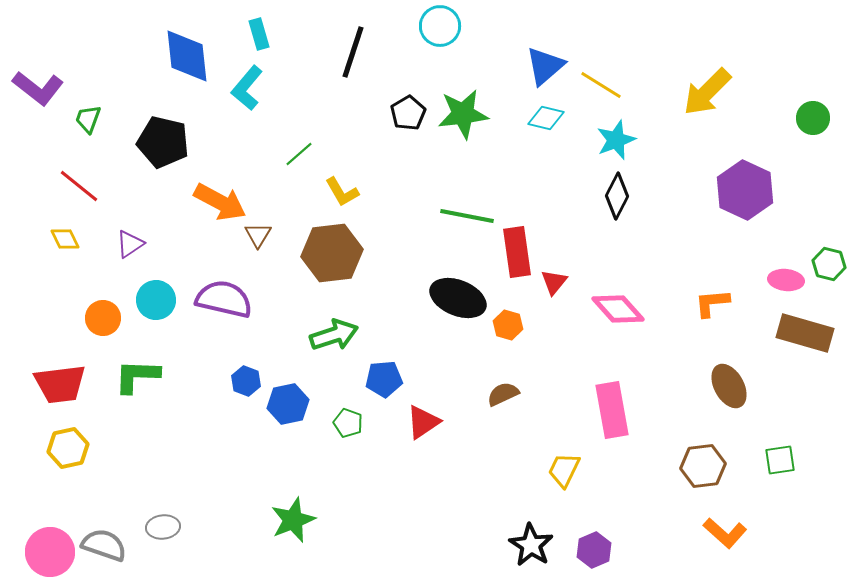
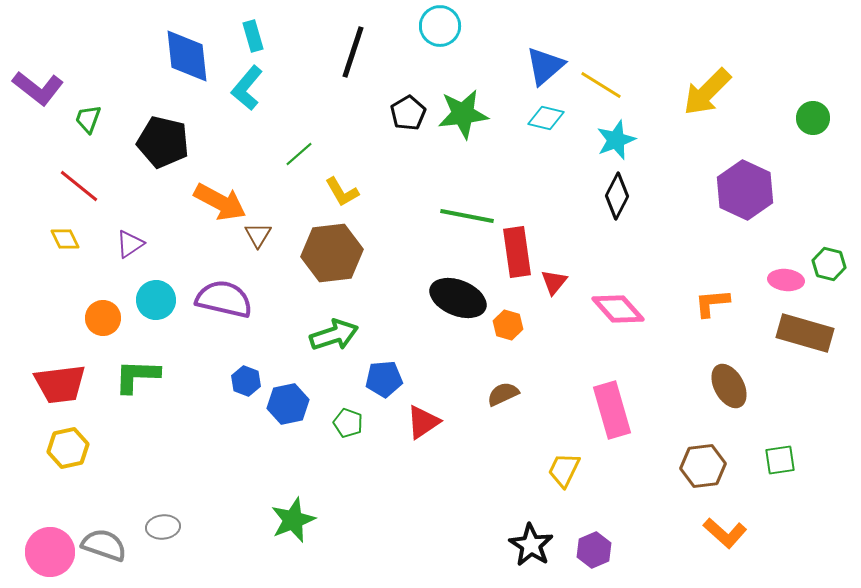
cyan rectangle at (259, 34): moved 6 px left, 2 px down
pink rectangle at (612, 410): rotated 6 degrees counterclockwise
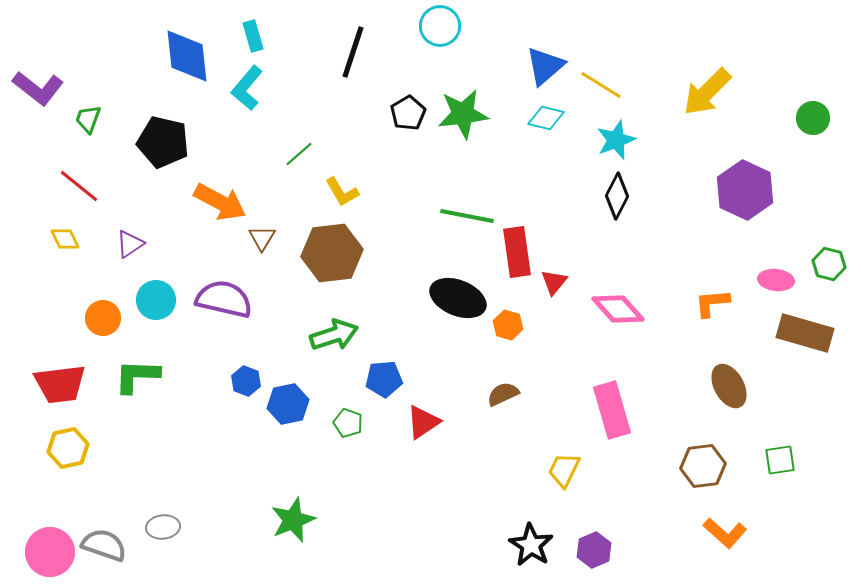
brown triangle at (258, 235): moved 4 px right, 3 px down
pink ellipse at (786, 280): moved 10 px left
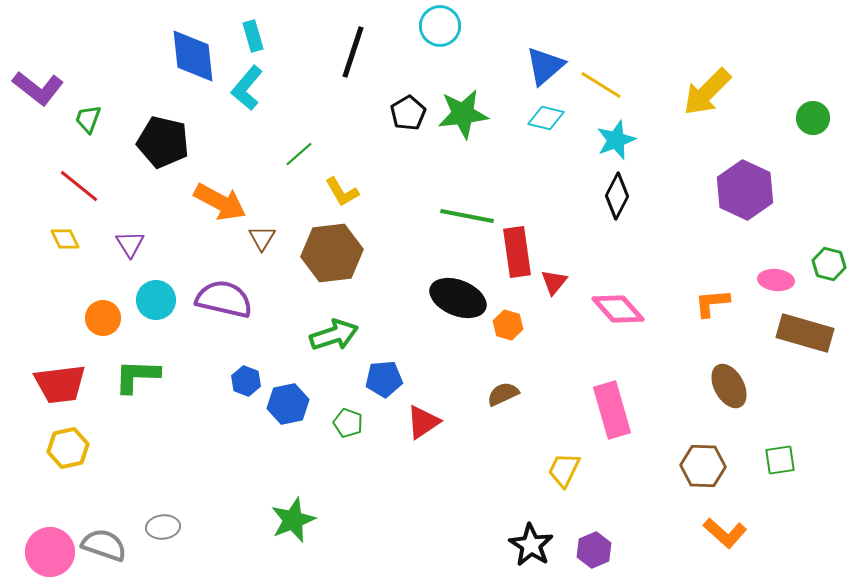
blue diamond at (187, 56): moved 6 px right
purple triangle at (130, 244): rotated 28 degrees counterclockwise
brown hexagon at (703, 466): rotated 9 degrees clockwise
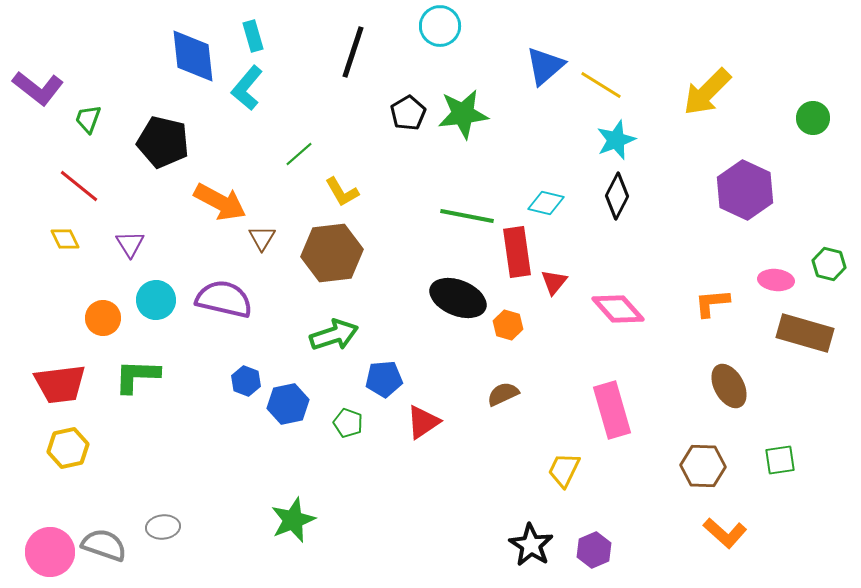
cyan diamond at (546, 118): moved 85 px down
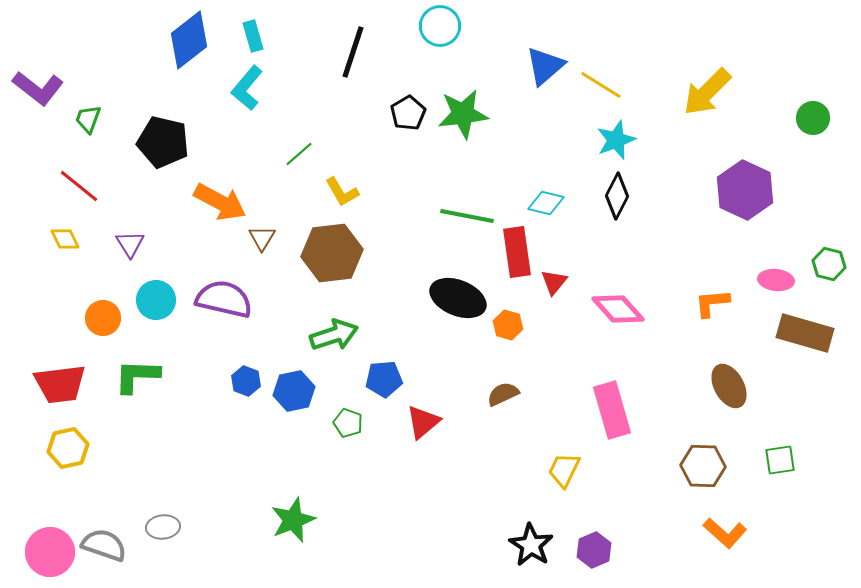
blue diamond at (193, 56): moved 4 px left, 16 px up; rotated 58 degrees clockwise
blue hexagon at (288, 404): moved 6 px right, 13 px up
red triangle at (423, 422): rotated 6 degrees counterclockwise
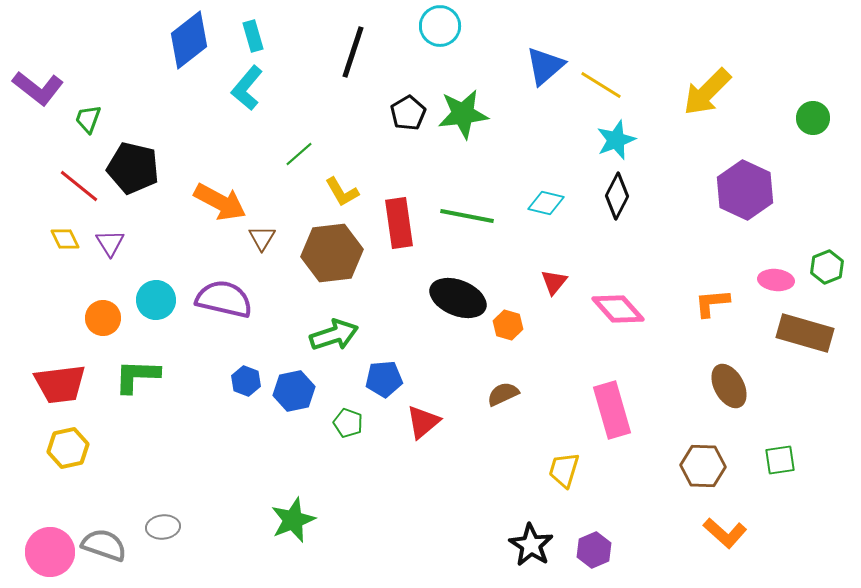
black pentagon at (163, 142): moved 30 px left, 26 px down
purple triangle at (130, 244): moved 20 px left, 1 px up
red rectangle at (517, 252): moved 118 px left, 29 px up
green hexagon at (829, 264): moved 2 px left, 3 px down; rotated 24 degrees clockwise
yellow trapezoid at (564, 470): rotated 9 degrees counterclockwise
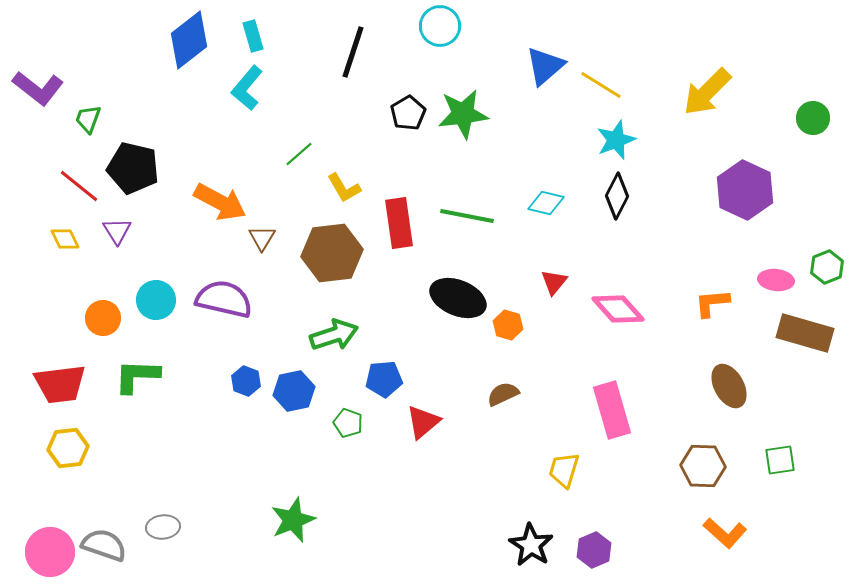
yellow L-shape at (342, 192): moved 2 px right, 4 px up
purple triangle at (110, 243): moved 7 px right, 12 px up
yellow hexagon at (68, 448): rotated 6 degrees clockwise
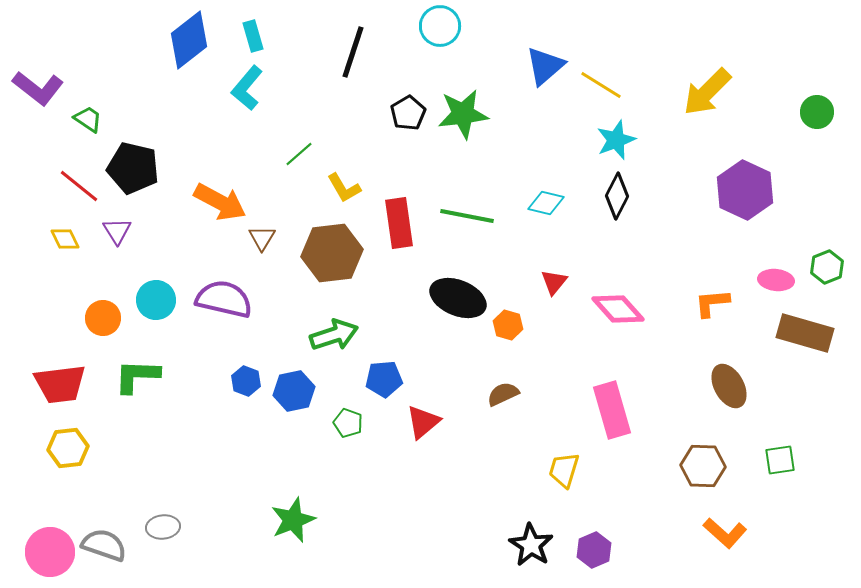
green circle at (813, 118): moved 4 px right, 6 px up
green trapezoid at (88, 119): rotated 104 degrees clockwise
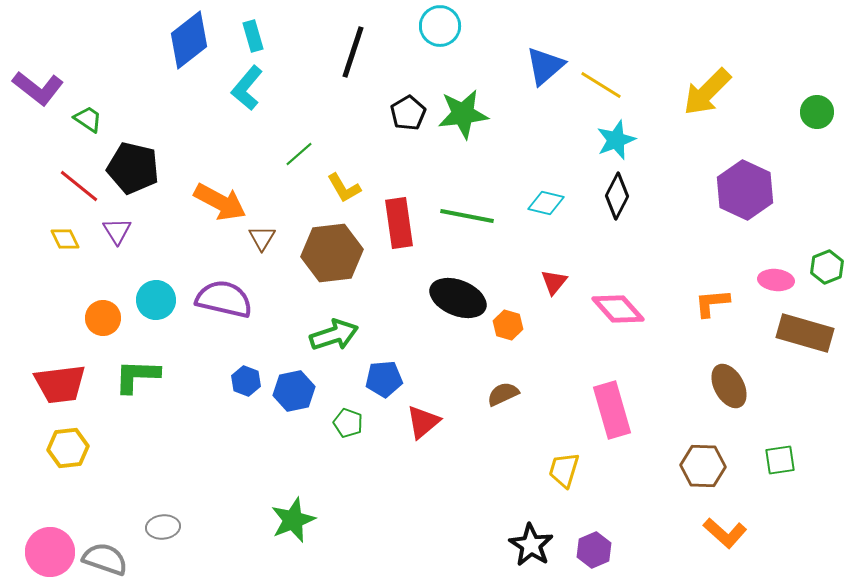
gray semicircle at (104, 545): moved 1 px right, 14 px down
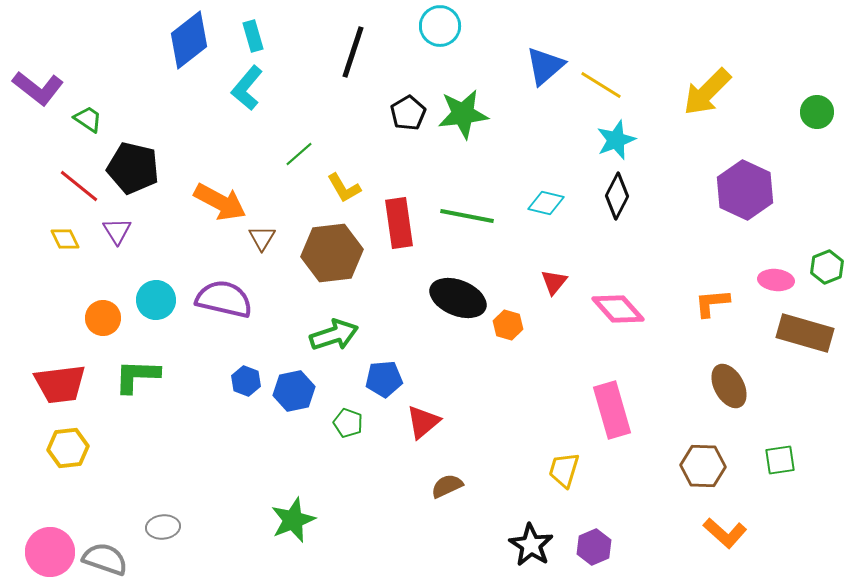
brown semicircle at (503, 394): moved 56 px left, 92 px down
purple hexagon at (594, 550): moved 3 px up
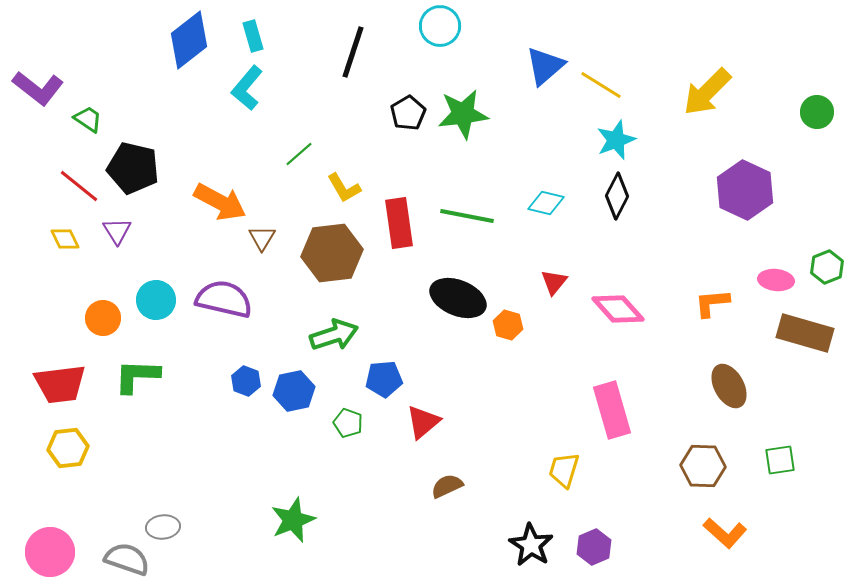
gray semicircle at (105, 559): moved 22 px right
